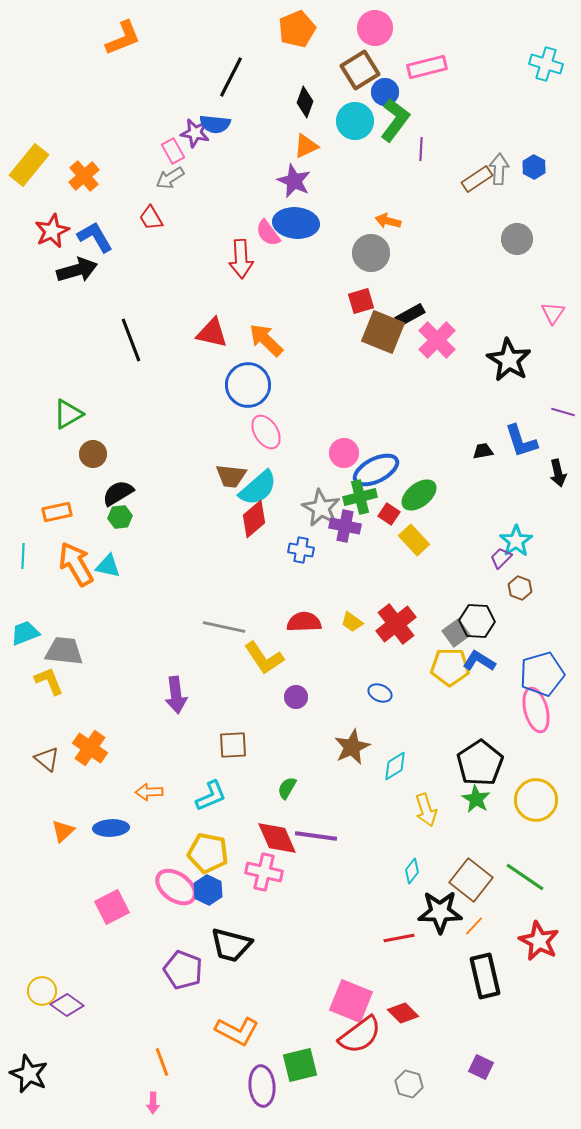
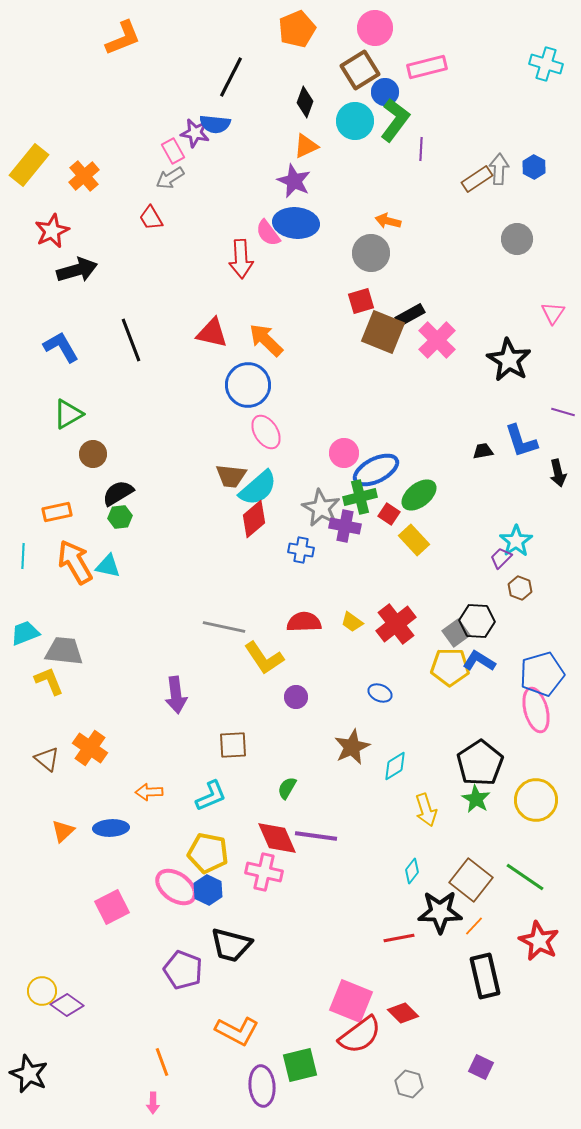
blue L-shape at (95, 237): moved 34 px left, 110 px down
orange arrow at (76, 564): moved 1 px left, 2 px up
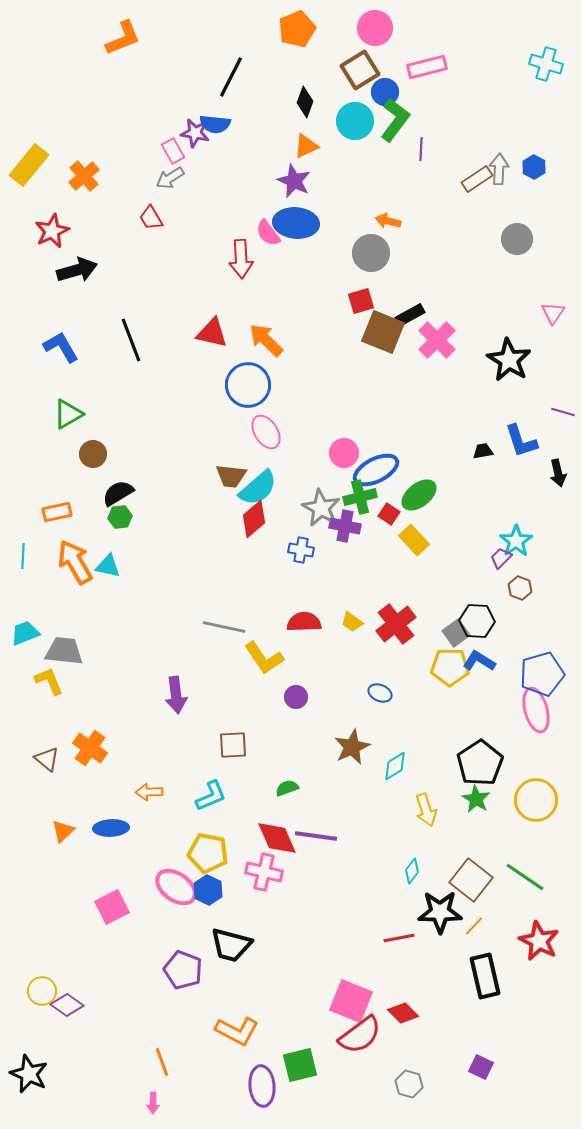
green semicircle at (287, 788): rotated 40 degrees clockwise
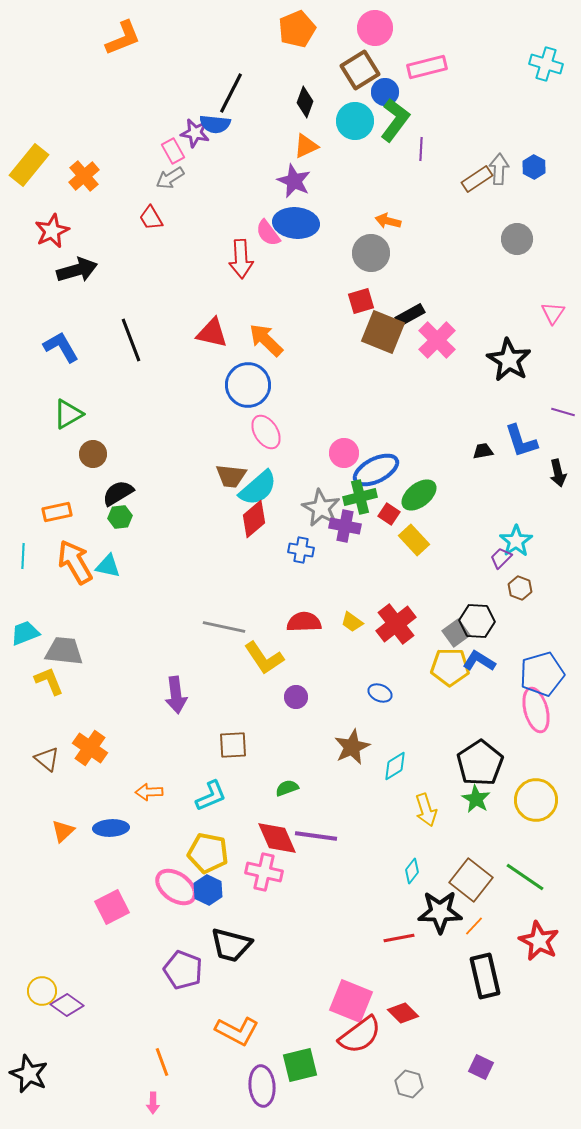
black line at (231, 77): moved 16 px down
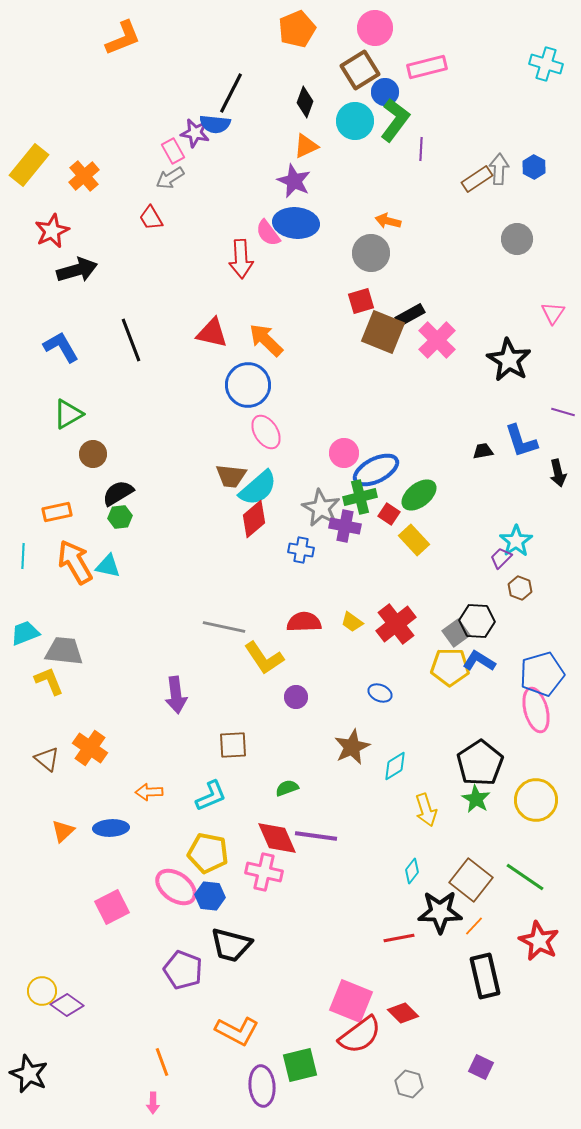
blue hexagon at (208, 890): moved 2 px right, 6 px down; rotated 20 degrees counterclockwise
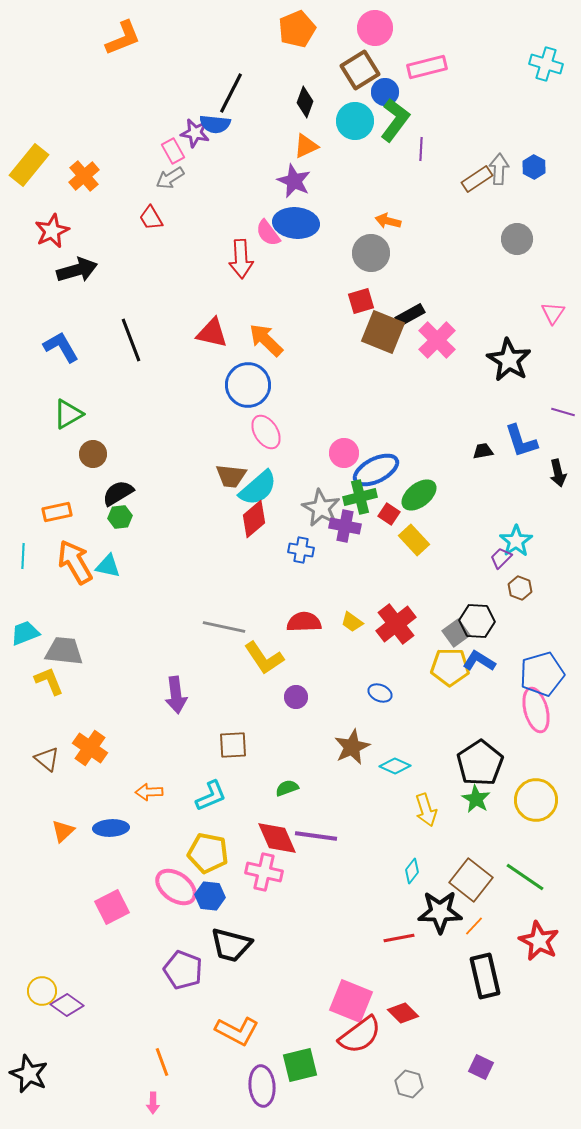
cyan diamond at (395, 766): rotated 56 degrees clockwise
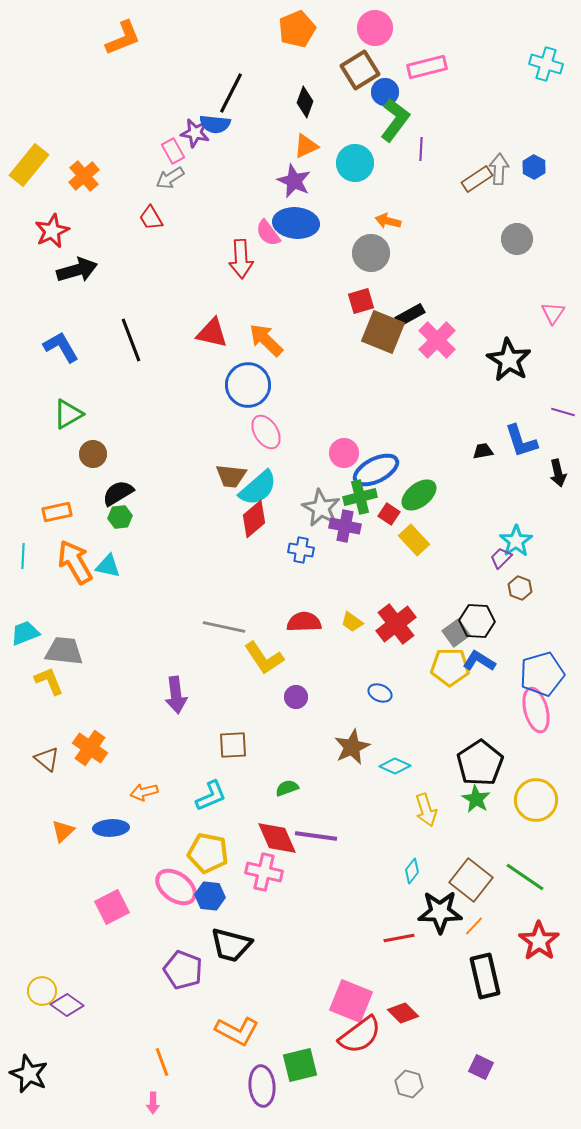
cyan circle at (355, 121): moved 42 px down
orange arrow at (149, 792): moved 5 px left; rotated 12 degrees counterclockwise
red star at (539, 941): rotated 9 degrees clockwise
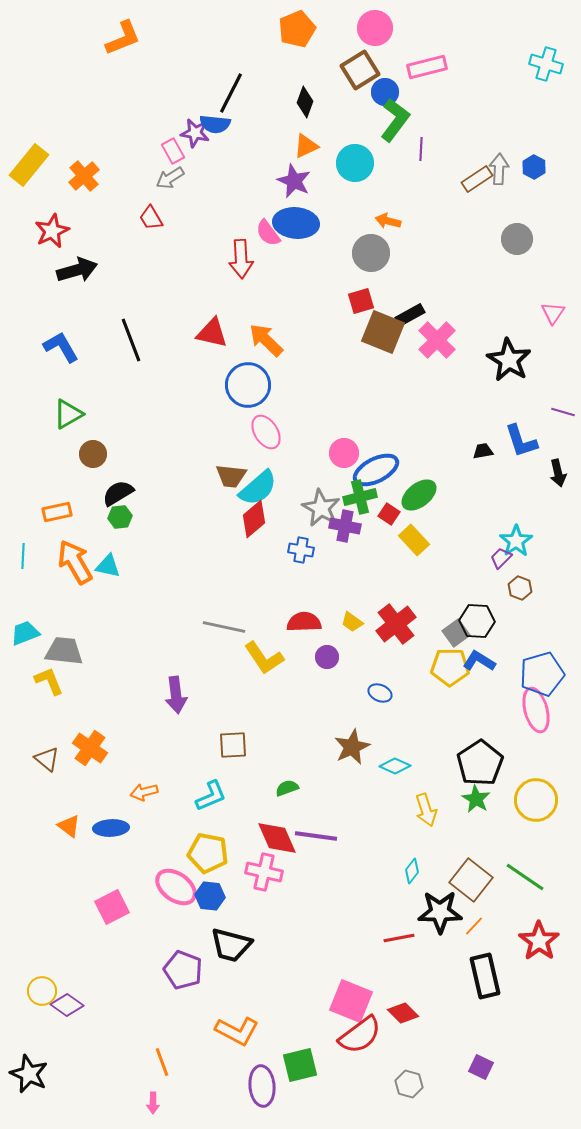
purple circle at (296, 697): moved 31 px right, 40 px up
orange triangle at (63, 831): moved 6 px right, 5 px up; rotated 40 degrees counterclockwise
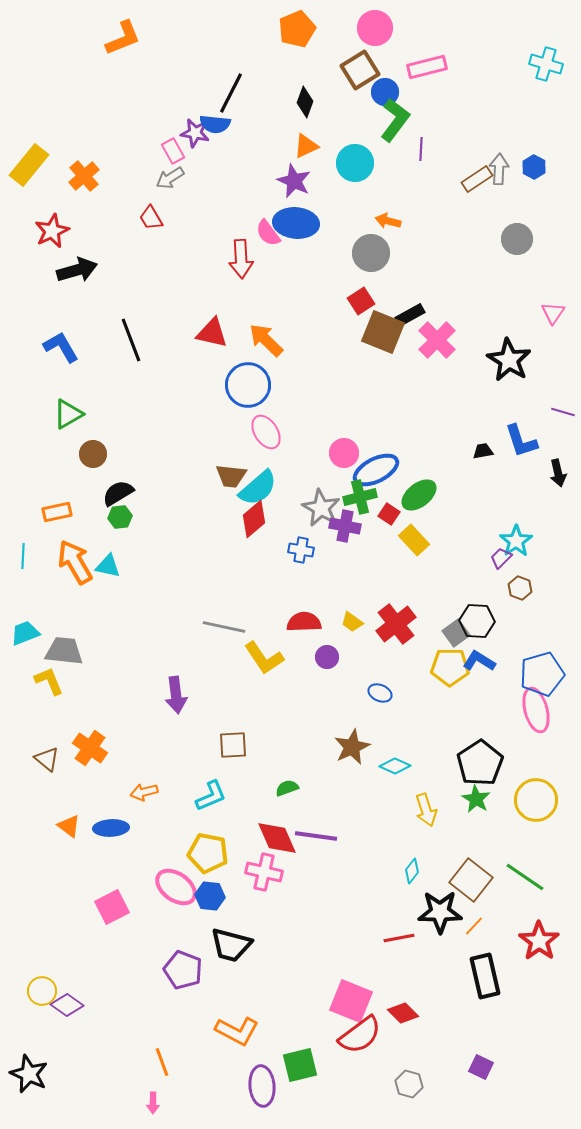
red square at (361, 301): rotated 16 degrees counterclockwise
